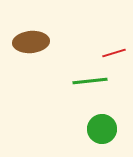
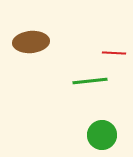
red line: rotated 20 degrees clockwise
green circle: moved 6 px down
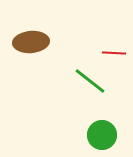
green line: rotated 44 degrees clockwise
